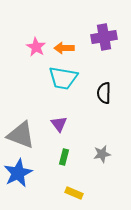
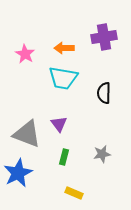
pink star: moved 11 px left, 7 px down
gray triangle: moved 6 px right, 1 px up
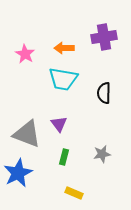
cyan trapezoid: moved 1 px down
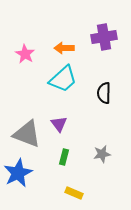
cyan trapezoid: rotated 52 degrees counterclockwise
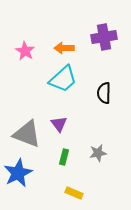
pink star: moved 3 px up
gray star: moved 4 px left, 1 px up
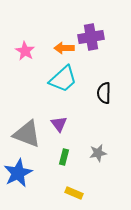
purple cross: moved 13 px left
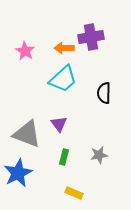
gray star: moved 1 px right, 2 px down
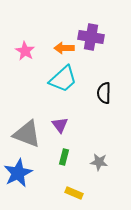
purple cross: rotated 20 degrees clockwise
purple triangle: moved 1 px right, 1 px down
gray star: moved 7 px down; rotated 18 degrees clockwise
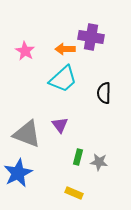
orange arrow: moved 1 px right, 1 px down
green rectangle: moved 14 px right
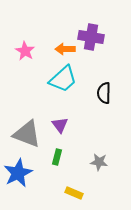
green rectangle: moved 21 px left
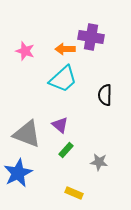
pink star: rotated 12 degrees counterclockwise
black semicircle: moved 1 px right, 2 px down
purple triangle: rotated 12 degrees counterclockwise
green rectangle: moved 9 px right, 7 px up; rotated 28 degrees clockwise
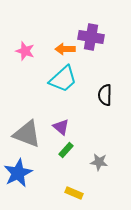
purple triangle: moved 1 px right, 2 px down
